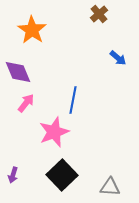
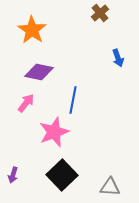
brown cross: moved 1 px right, 1 px up
blue arrow: rotated 30 degrees clockwise
purple diamond: moved 21 px right; rotated 56 degrees counterclockwise
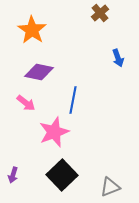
pink arrow: rotated 90 degrees clockwise
gray triangle: rotated 25 degrees counterclockwise
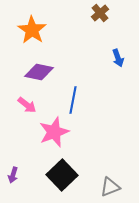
pink arrow: moved 1 px right, 2 px down
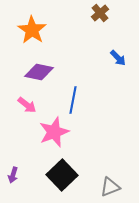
blue arrow: rotated 24 degrees counterclockwise
